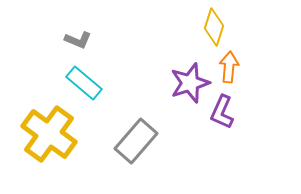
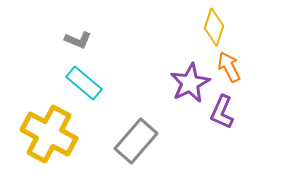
orange arrow: rotated 32 degrees counterclockwise
purple star: rotated 9 degrees counterclockwise
yellow cross: rotated 8 degrees counterclockwise
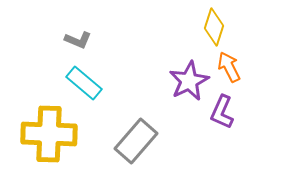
purple star: moved 1 px left, 2 px up
yellow cross: rotated 26 degrees counterclockwise
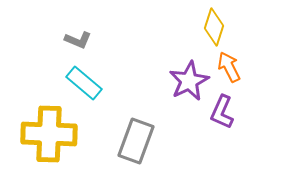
gray rectangle: rotated 21 degrees counterclockwise
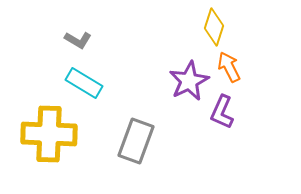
gray L-shape: rotated 8 degrees clockwise
cyan rectangle: rotated 9 degrees counterclockwise
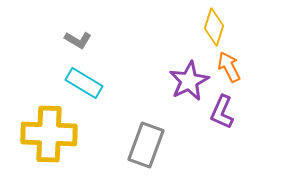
gray rectangle: moved 10 px right, 4 px down
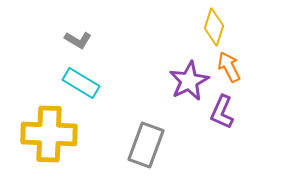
cyan rectangle: moved 3 px left
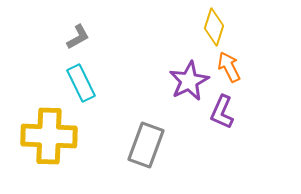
gray L-shape: moved 3 px up; rotated 60 degrees counterclockwise
cyan rectangle: rotated 33 degrees clockwise
yellow cross: moved 2 px down
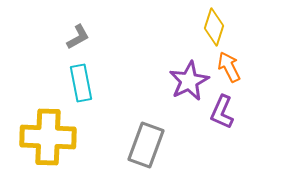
cyan rectangle: rotated 15 degrees clockwise
yellow cross: moved 1 px left, 1 px down
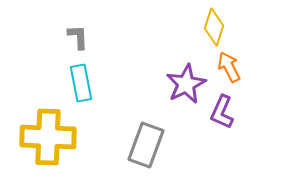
gray L-shape: rotated 64 degrees counterclockwise
purple star: moved 3 px left, 3 px down
